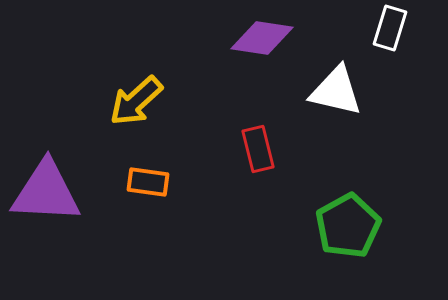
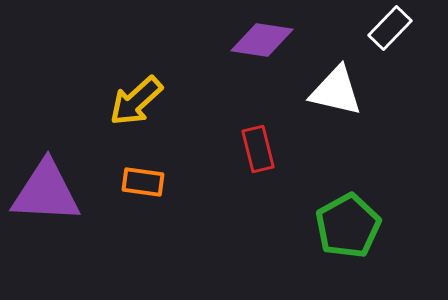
white rectangle: rotated 27 degrees clockwise
purple diamond: moved 2 px down
orange rectangle: moved 5 px left
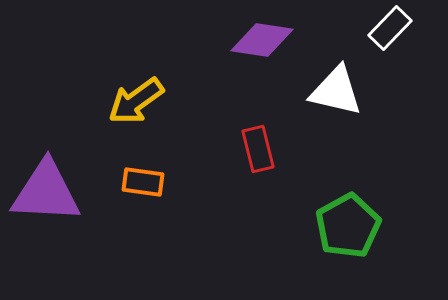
yellow arrow: rotated 6 degrees clockwise
